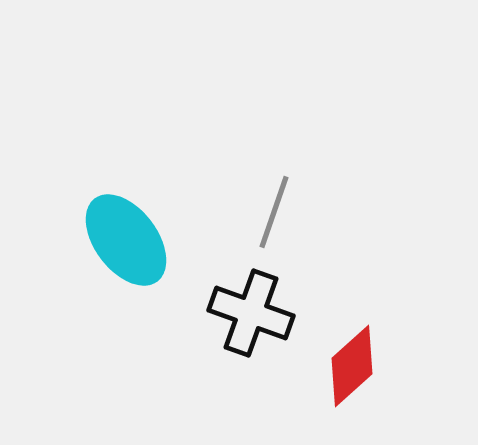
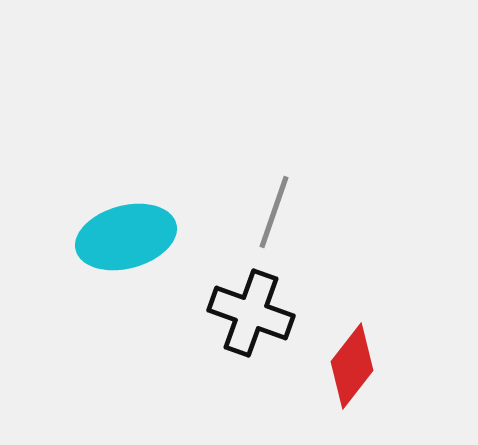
cyan ellipse: moved 3 px up; rotated 68 degrees counterclockwise
red diamond: rotated 10 degrees counterclockwise
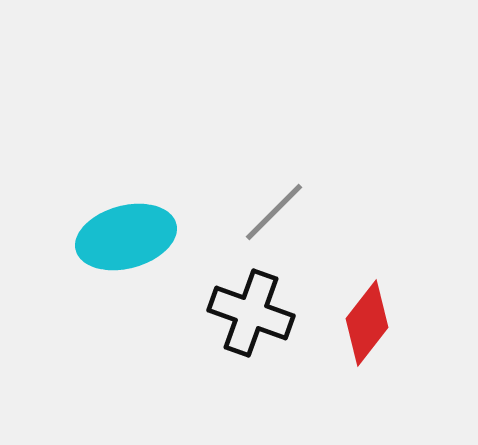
gray line: rotated 26 degrees clockwise
red diamond: moved 15 px right, 43 px up
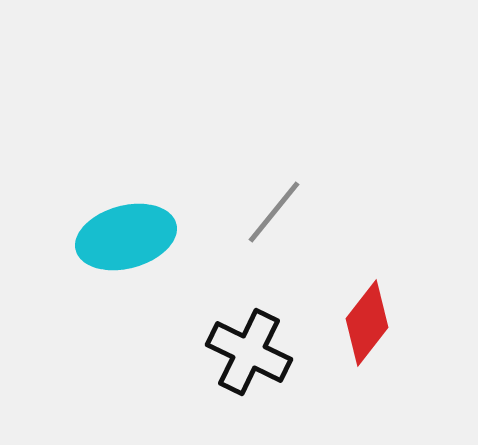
gray line: rotated 6 degrees counterclockwise
black cross: moved 2 px left, 39 px down; rotated 6 degrees clockwise
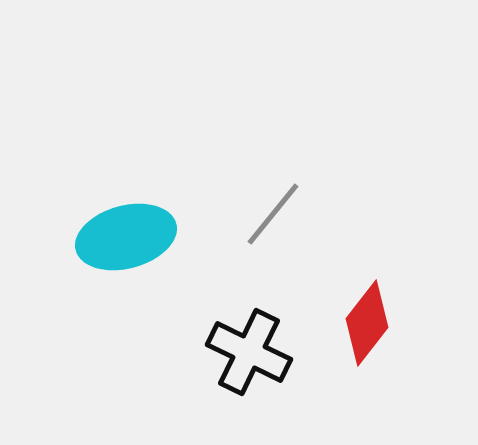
gray line: moved 1 px left, 2 px down
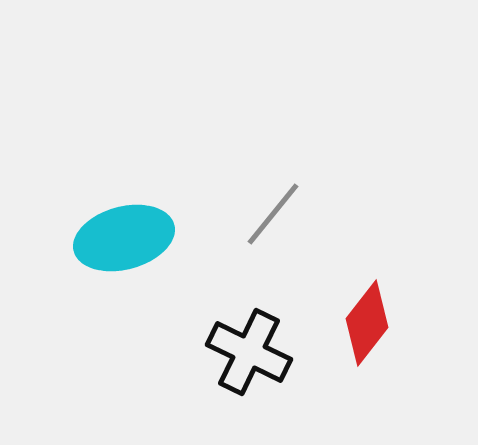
cyan ellipse: moved 2 px left, 1 px down
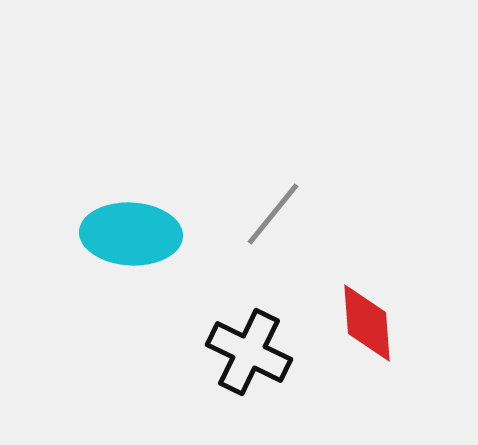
cyan ellipse: moved 7 px right, 4 px up; rotated 18 degrees clockwise
red diamond: rotated 42 degrees counterclockwise
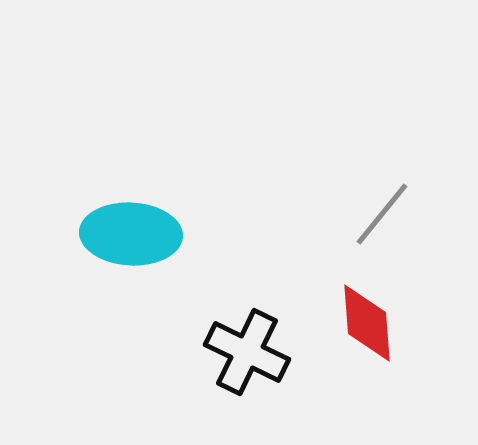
gray line: moved 109 px right
black cross: moved 2 px left
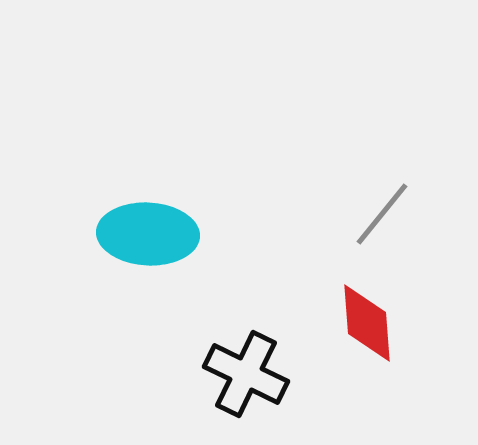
cyan ellipse: moved 17 px right
black cross: moved 1 px left, 22 px down
